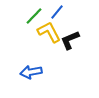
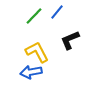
yellow L-shape: moved 12 px left, 20 px down
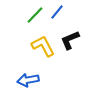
green line: moved 1 px right, 1 px up
yellow L-shape: moved 6 px right, 6 px up
blue arrow: moved 3 px left, 8 px down
